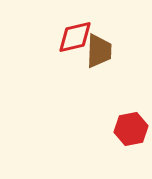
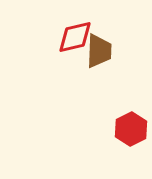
red hexagon: rotated 16 degrees counterclockwise
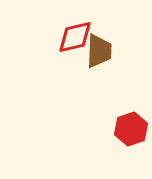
red hexagon: rotated 8 degrees clockwise
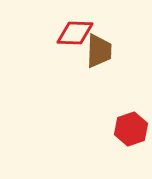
red diamond: moved 4 px up; rotated 15 degrees clockwise
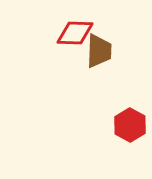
red hexagon: moved 1 px left, 4 px up; rotated 12 degrees counterclockwise
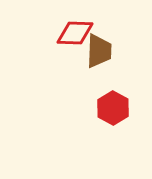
red hexagon: moved 17 px left, 17 px up
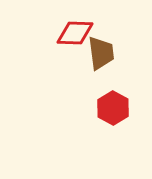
brown trapezoid: moved 2 px right, 2 px down; rotated 9 degrees counterclockwise
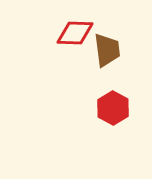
brown trapezoid: moved 6 px right, 3 px up
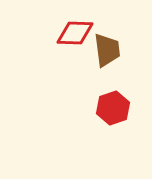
red hexagon: rotated 12 degrees clockwise
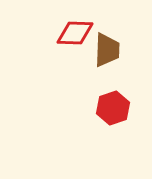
brown trapezoid: rotated 9 degrees clockwise
